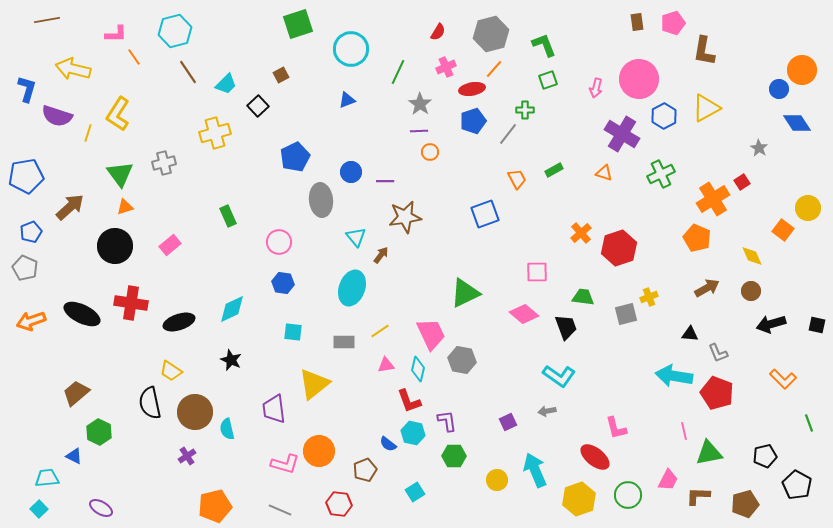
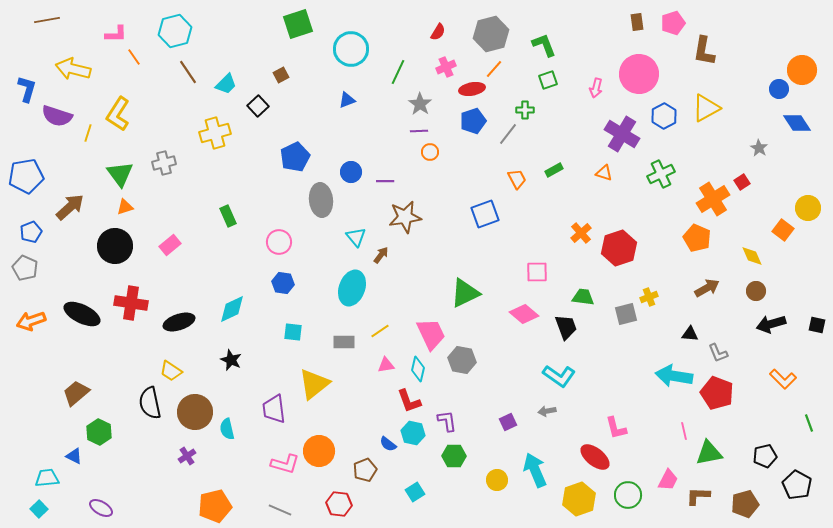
pink circle at (639, 79): moved 5 px up
brown circle at (751, 291): moved 5 px right
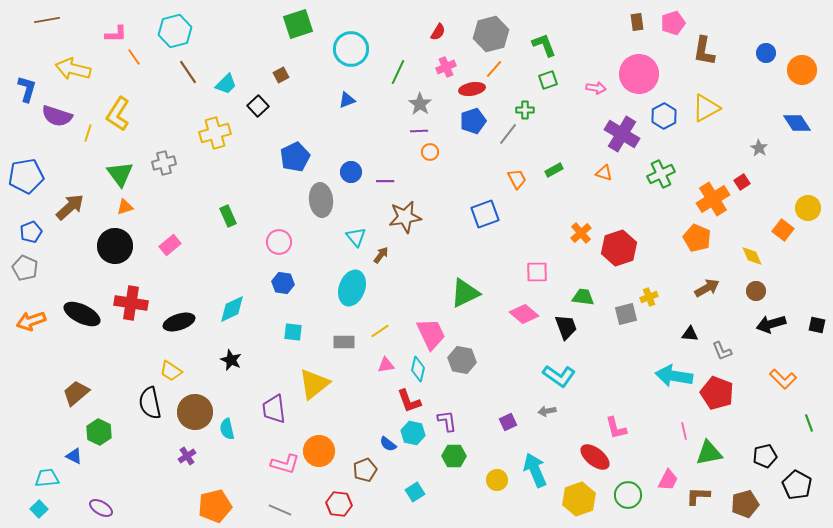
pink arrow at (596, 88): rotated 96 degrees counterclockwise
blue circle at (779, 89): moved 13 px left, 36 px up
gray L-shape at (718, 353): moved 4 px right, 2 px up
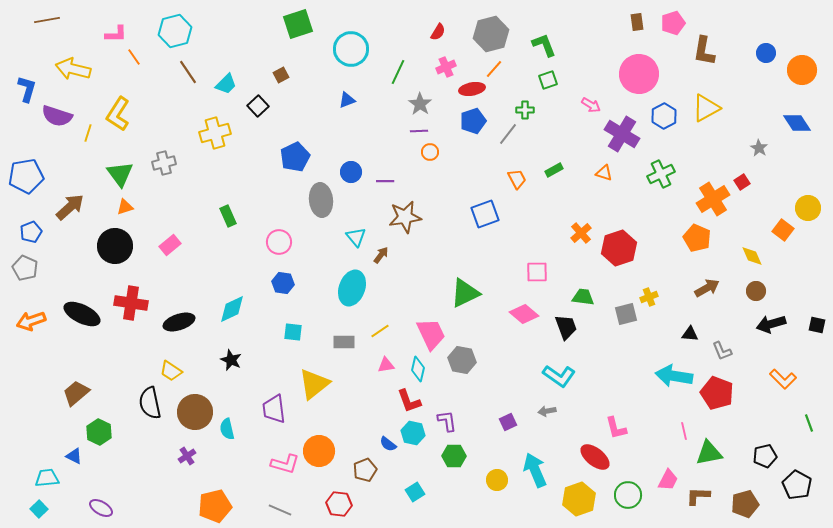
pink arrow at (596, 88): moved 5 px left, 17 px down; rotated 24 degrees clockwise
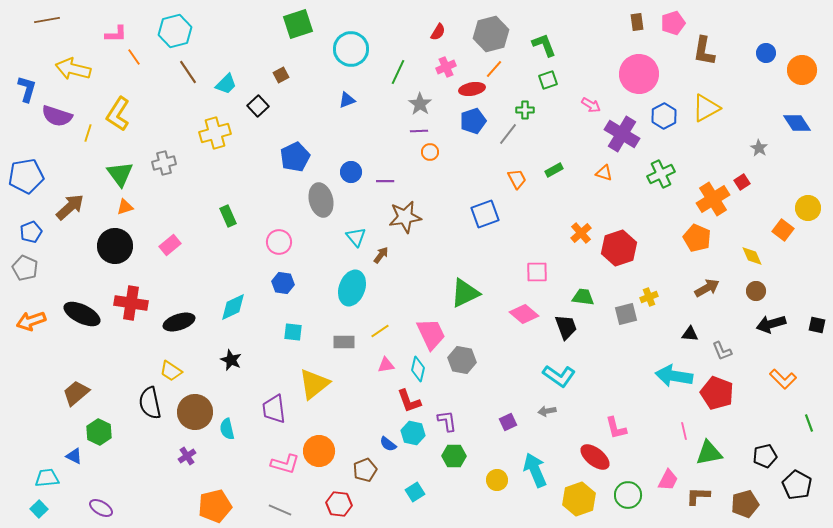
gray ellipse at (321, 200): rotated 8 degrees counterclockwise
cyan diamond at (232, 309): moved 1 px right, 2 px up
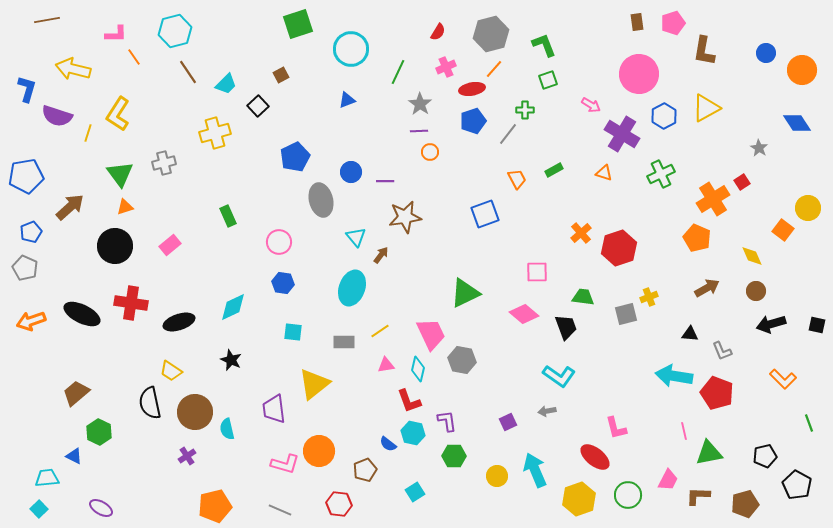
yellow circle at (497, 480): moved 4 px up
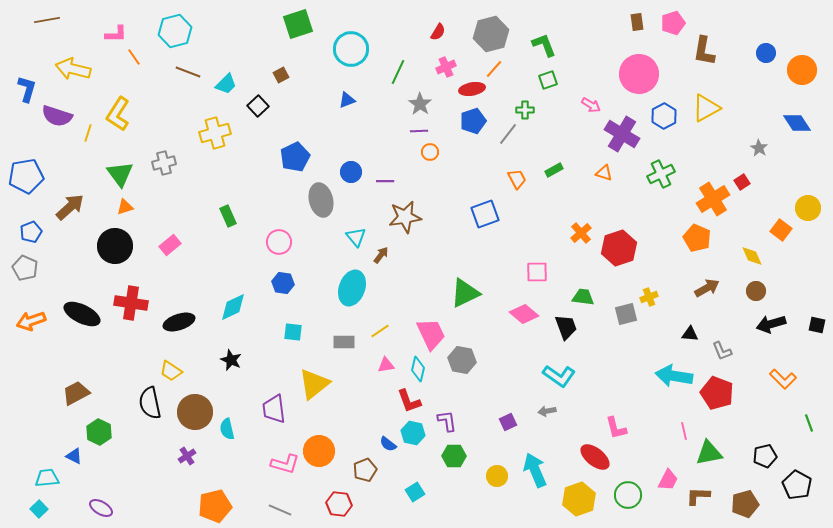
brown line at (188, 72): rotated 35 degrees counterclockwise
orange square at (783, 230): moved 2 px left
brown trapezoid at (76, 393): rotated 12 degrees clockwise
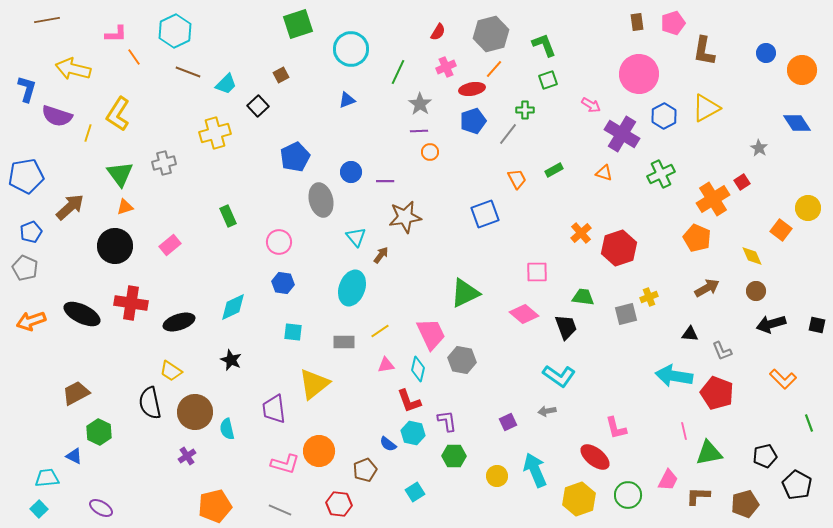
cyan hexagon at (175, 31): rotated 12 degrees counterclockwise
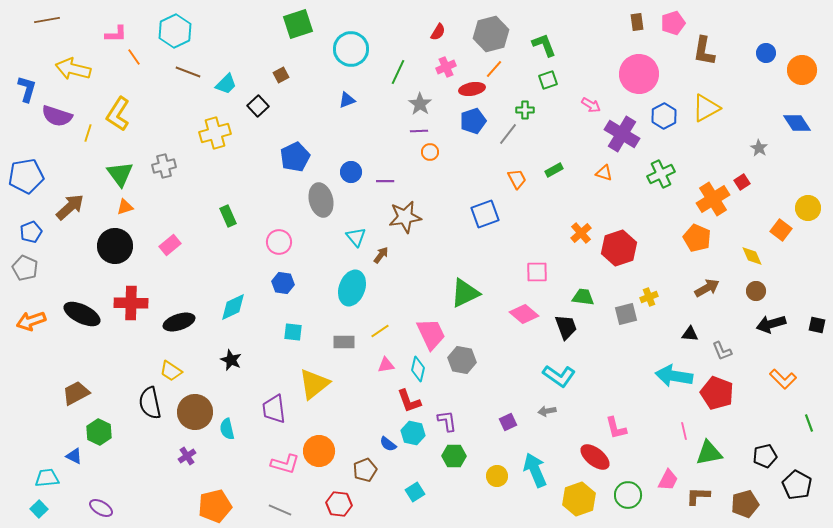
gray cross at (164, 163): moved 3 px down
red cross at (131, 303): rotated 8 degrees counterclockwise
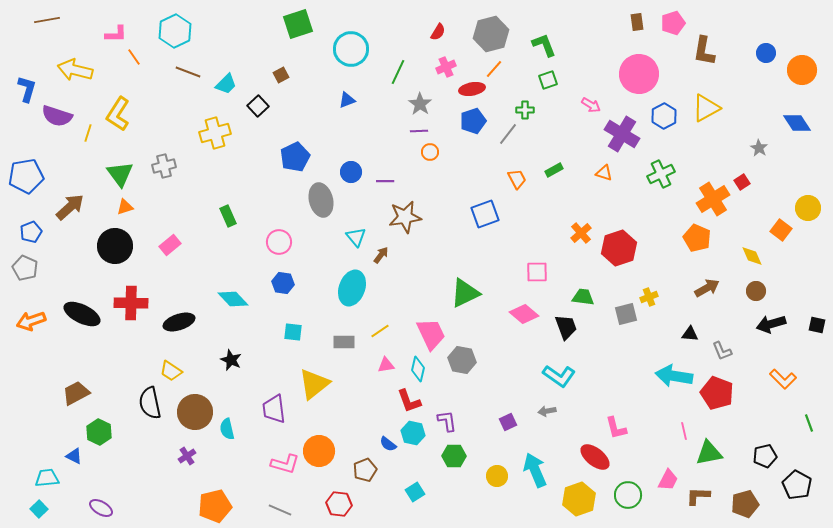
yellow arrow at (73, 69): moved 2 px right, 1 px down
cyan diamond at (233, 307): moved 8 px up; rotated 72 degrees clockwise
